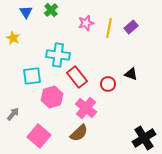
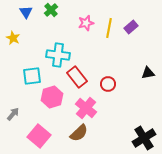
black triangle: moved 17 px right, 1 px up; rotated 32 degrees counterclockwise
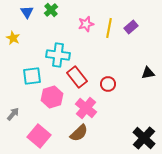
blue triangle: moved 1 px right
pink star: moved 1 px down
black cross: rotated 15 degrees counterclockwise
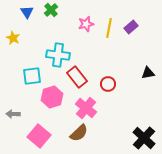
gray arrow: rotated 128 degrees counterclockwise
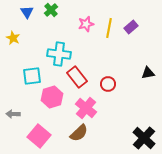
cyan cross: moved 1 px right, 1 px up
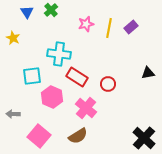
red rectangle: rotated 20 degrees counterclockwise
pink hexagon: rotated 20 degrees counterclockwise
brown semicircle: moved 1 px left, 3 px down; rotated 12 degrees clockwise
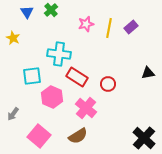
gray arrow: rotated 56 degrees counterclockwise
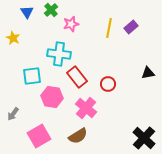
pink star: moved 15 px left
red rectangle: rotated 20 degrees clockwise
pink hexagon: rotated 15 degrees counterclockwise
pink square: rotated 20 degrees clockwise
